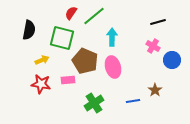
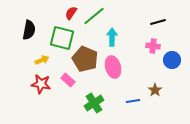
pink cross: rotated 24 degrees counterclockwise
brown pentagon: moved 2 px up
pink rectangle: rotated 48 degrees clockwise
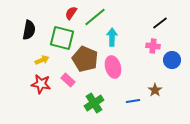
green line: moved 1 px right, 1 px down
black line: moved 2 px right, 1 px down; rotated 21 degrees counterclockwise
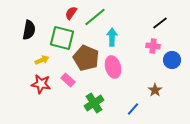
brown pentagon: moved 1 px right, 1 px up
blue line: moved 8 px down; rotated 40 degrees counterclockwise
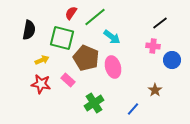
cyan arrow: rotated 126 degrees clockwise
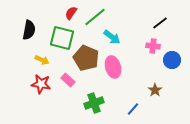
yellow arrow: rotated 48 degrees clockwise
green cross: rotated 12 degrees clockwise
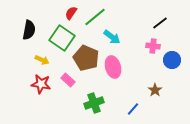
green square: rotated 20 degrees clockwise
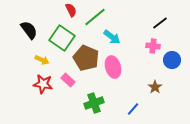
red semicircle: moved 3 px up; rotated 120 degrees clockwise
black semicircle: rotated 48 degrees counterclockwise
red star: moved 2 px right
brown star: moved 3 px up
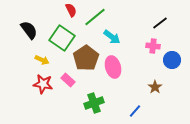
brown pentagon: rotated 15 degrees clockwise
blue line: moved 2 px right, 2 px down
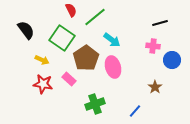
black line: rotated 21 degrees clockwise
black semicircle: moved 3 px left
cyan arrow: moved 3 px down
pink rectangle: moved 1 px right, 1 px up
green cross: moved 1 px right, 1 px down
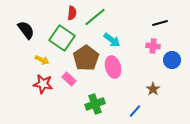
red semicircle: moved 1 px right, 3 px down; rotated 32 degrees clockwise
brown star: moved 2 px left, 2 px down
